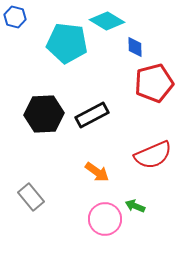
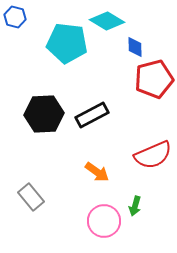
red pentagon: moved 4 px up
green arrow: rotated 96 degrees counterclockwise
pink circle: moved 1 px left, 2 px down
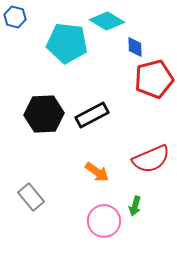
red semicircle: moved 2 px left, 4 px down
